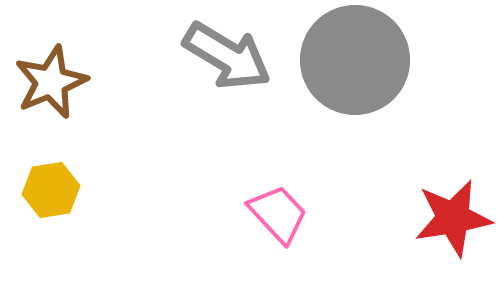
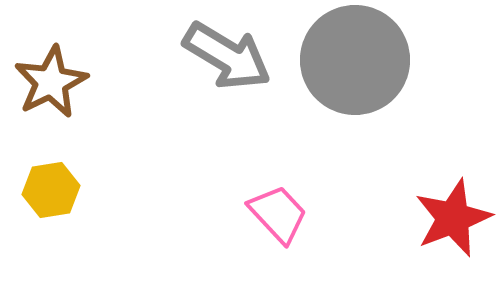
brown star: rotated 4 degrees counterclockwise
red star: rotated 12 degrees counterclockwise
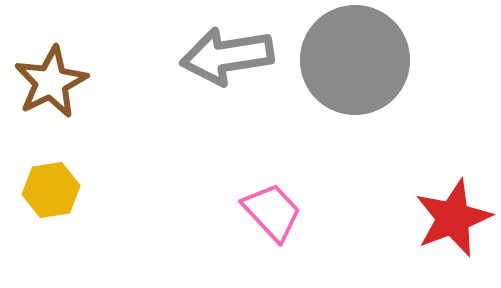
gray arrow: rotated 140 degrees clockwise
pink trapezoid: moved 6 px left, 2 px up
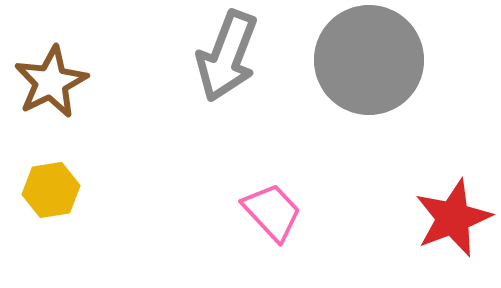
gray arrow: rotated 60 degrees counterclockwise
gray circle: moved 14 px right
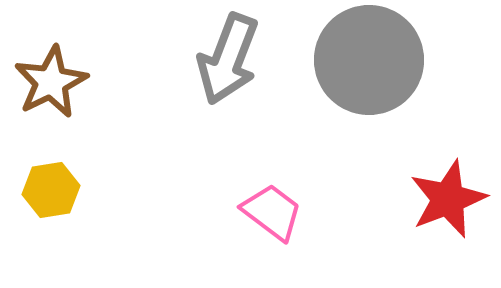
gray arrow: moved 1 px right, 3 px down
pink trapezoid: rotated 10 degrees counterclockwise
red star: moved 5 px left, 19 px up
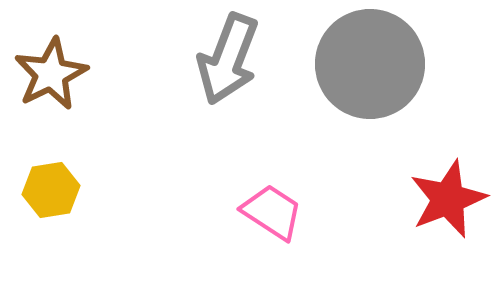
gray circle: moved 1 px right, 4 px down
brown star: moved 8 px up
pink trapezoid: rotated 4 degrees counterclockwise
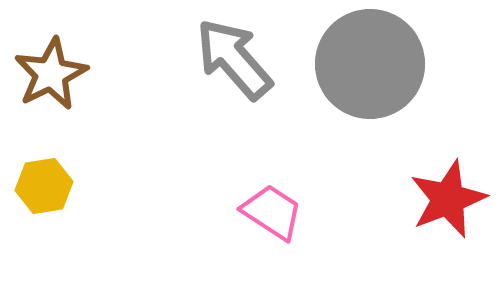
gray arrow: moved 6 px right; rotated 118 degrees clockwise
yellow hexagon: moved 7 px left, 4 px up
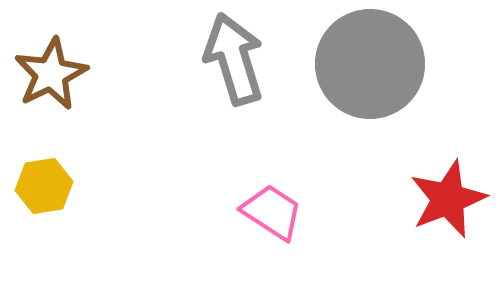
gray arrow: rotated 24 degrees clockwise
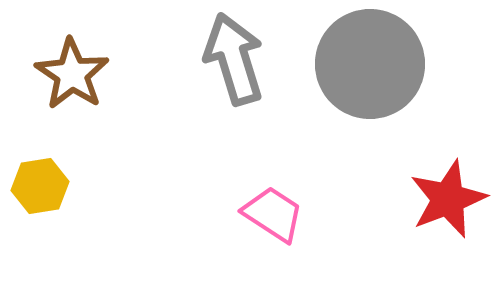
brown star: moved 21 px right; rotated 12 degrees counterclockwise
yellow hexagon: moved 4 px left
pink trapezoid: moved 1 px right, 2 px down
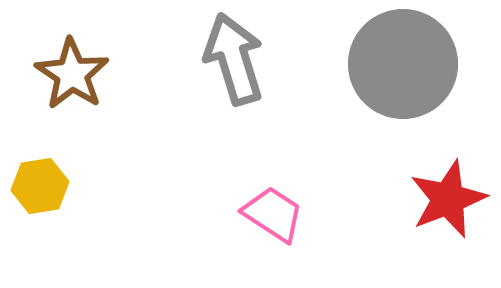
gray circle: moved 33 px right
